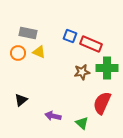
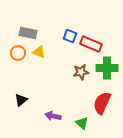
brown star: moved 1 px left
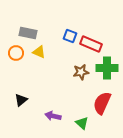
orange circle: moved 2 px left
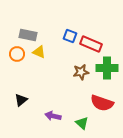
gray rectangle: moved 2 px down
orange circle: moved 1 px right, 1 px down
red semicircle: rotated 95 degrees counterclockwise
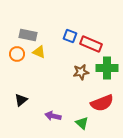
red semicircle: rotated 40 degrees counterclockwise
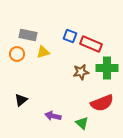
yellow triangle: moved 4 px right; rotated 40 degrees counterclockwise
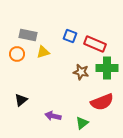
red rectangle: moved 4 px right
brown star: rotated 21 degrees clockwise
red semicircle: moved 1 px up
green triangle: rotated 40 degrees clockwise
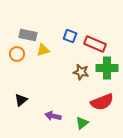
yellow triangle: moved 2 px up
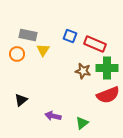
yellow triangle: rotated 40 degrees counterclockwise
brown star: moved 2 px right, 1 px up
red semicircle: moved 6 px right, 7 px up
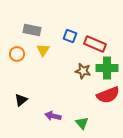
gray rectangle: moved 4 px right, 5 px up
green triangle: rotated 32 degrees counterclockwise
